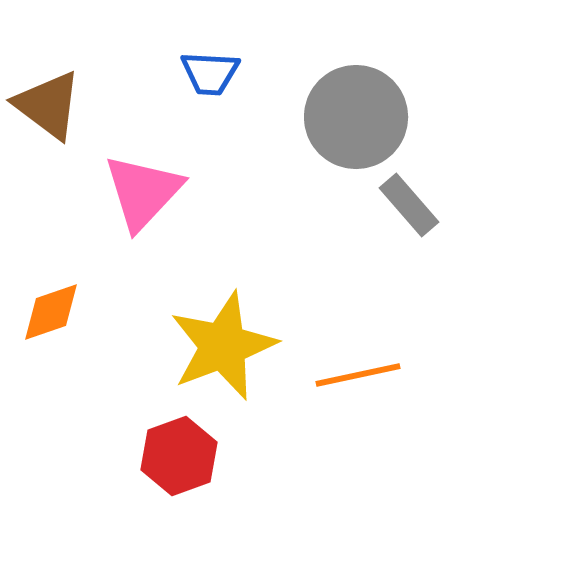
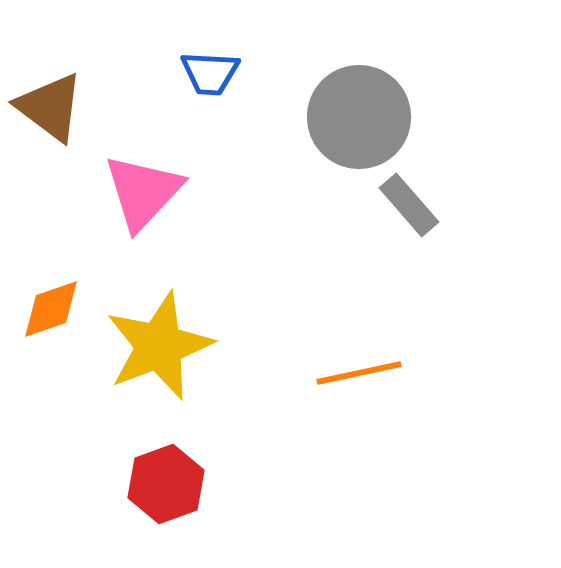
brown triangle: moved 2 px right, 2 px down
gray circle: moved 3 px right
orange diamond: moved 3 px up
yellow star: moved 64 px left
orange line: moved 1 px right, 2 px up
red hexagon: moved 13 px left, 28 px down
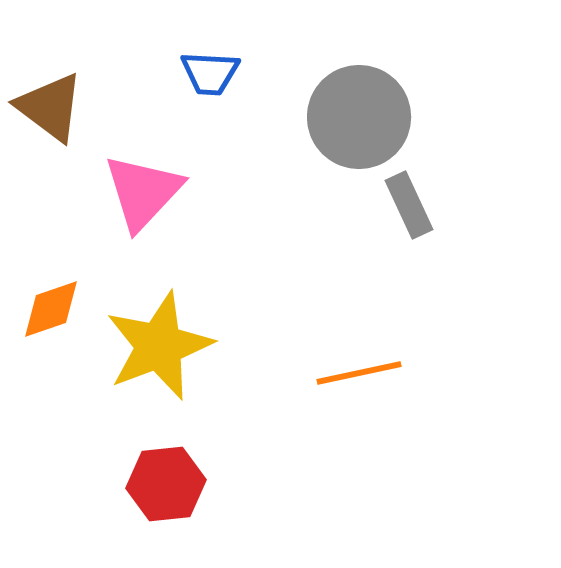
gray rectangle: rotated 16 degrees clockwise
red hexagon: rotated 14 degrees clockwise
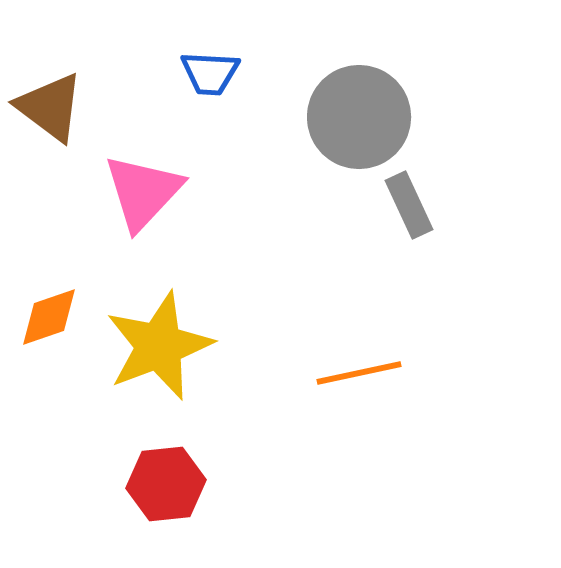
orange diamond: moved 2 px left, 8 px down
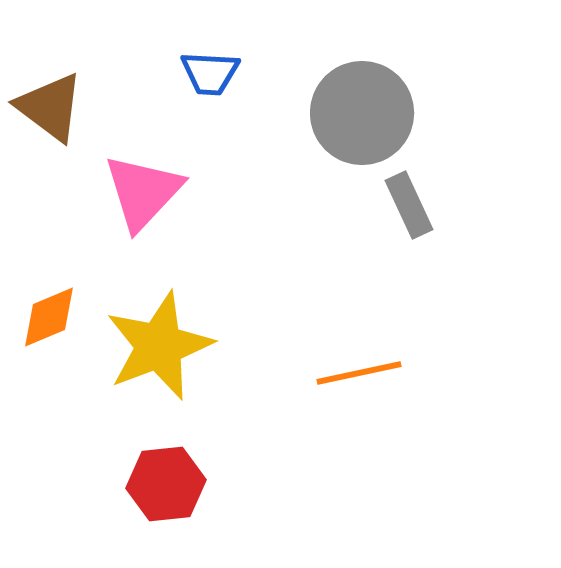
gray circle: moved 3 px right, 4 px up
orange diamond: rotated 4 degrees counterclockwise
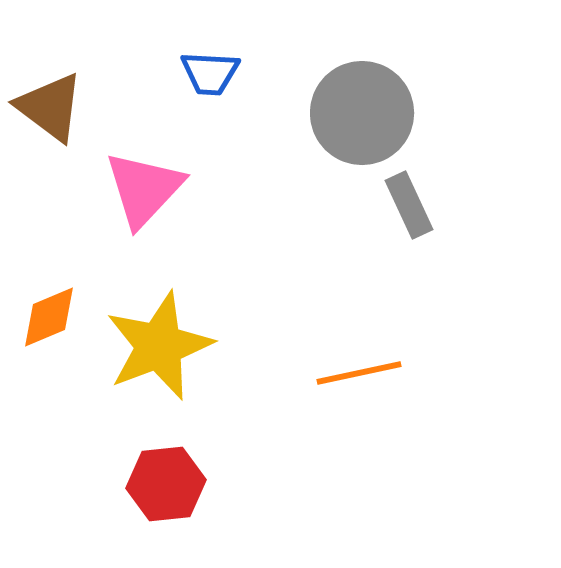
pink triangle: moved 1 px right, 3 px up
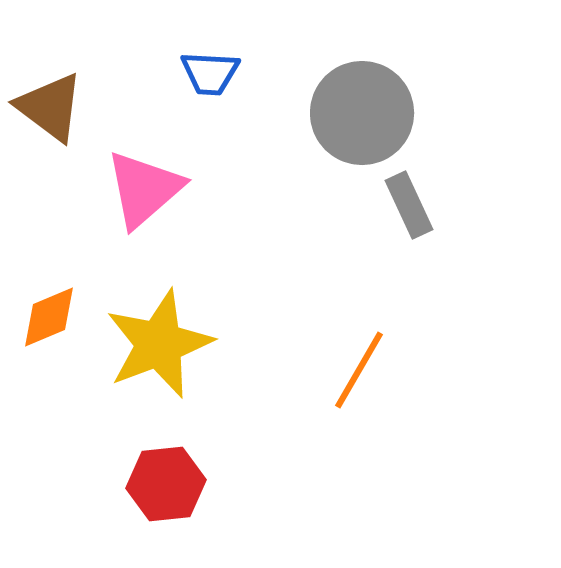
pink triangle: rotated 6 degrees clockwise
yellow star: moved 2 px up
orange line: moved 3 px up; rotated 48 degrees counterclockwise
